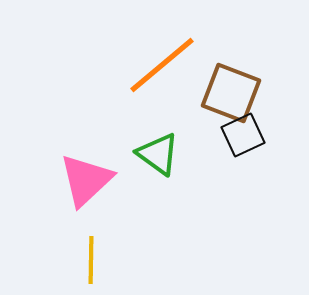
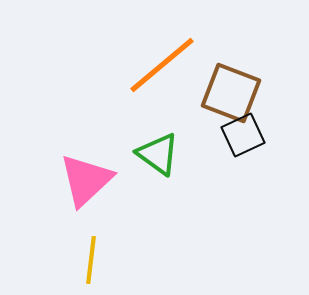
yellow line: rotated 6 degrees clockwise
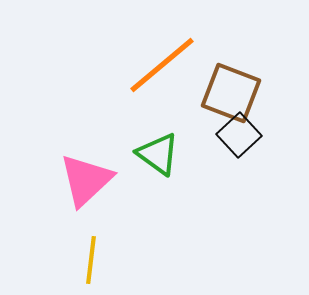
black square: moved 4 px left; rotated 18 degrees counterclockwise
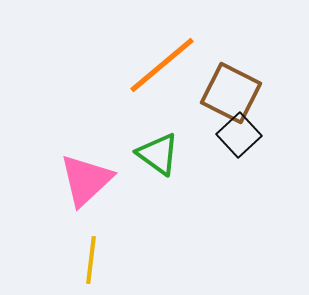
brown square: rotated 6 degrees clockwise
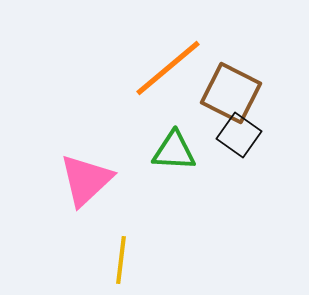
orange line: moved 6 px right, 3 px down
black square: rotated 12 degrees counterclockwise
green triangle: moved 16 px right, 3 px up; rotated 33 degrees counterclockwise
yellow line: moved 30 px right
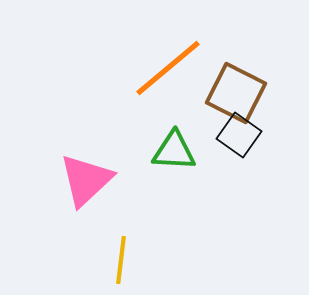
brown square: moved 5 px right
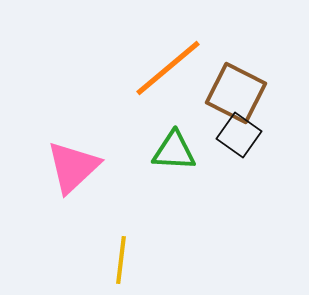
pink triangle: moved 13 px left, 13 px up
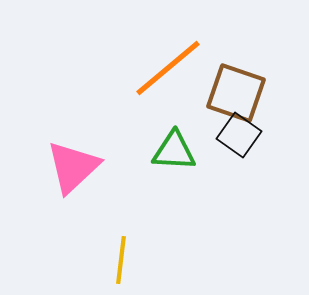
brown square: rotated 8 degrees counterclockwise
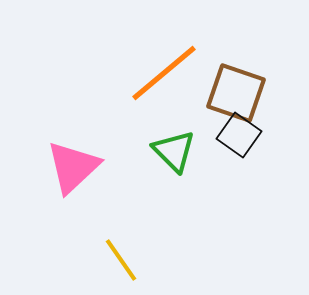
orange line: moved 4 px left, 5 px down
green triangle: rotated 42 degrees clockwise
yellow line: rotated 42 degrees counterclockwise
